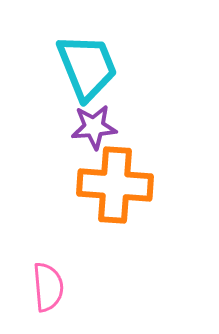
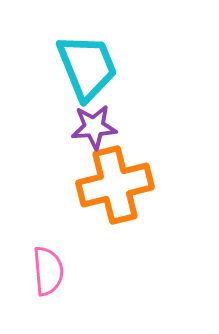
orange cross: rotated 18 degrees counterclockwise
pink semicircle: moved 16 px up
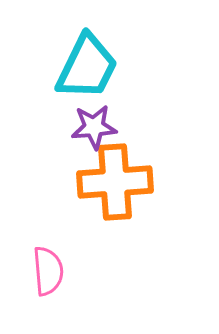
cyan trapezoid: rotated 48 degrees clockwise
orange cross: moved 3 px up; rotated 10 degrees clockwise
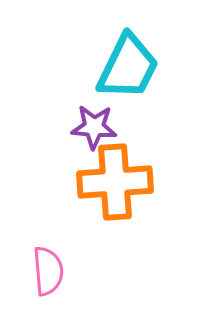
cyan trapezoid: moved 41 px right
purple star: rotated 9 degrees clockwise
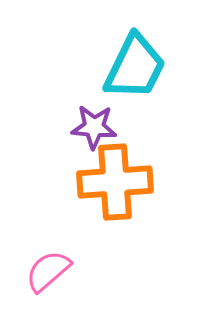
cyan trapezoid: moved 7 px right
pink semicircle: rotated 126 degrees counterclockwise
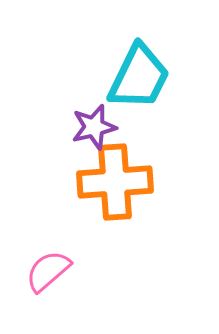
cyan trapezoid: moved 4 px right, 10 px down
purple star: rotated 18 degrees counterclockwise
